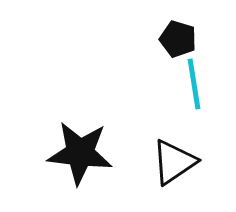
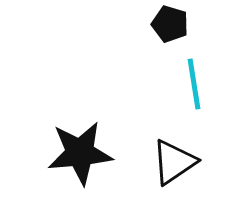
black pentagon: moved 8 px left, 15 px up
black star: rotated 12 degrees counterclockwise
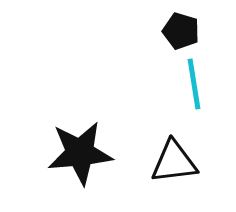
black pentagon: moved 11 px right, 7 px down
black triangle: rotated 27 degrees clockwise
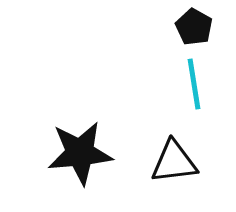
black pentagon: moved 13 px right, 4 px up; rotated 12 degrees clockwise
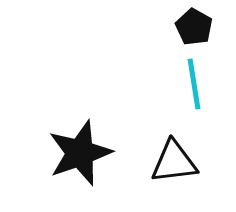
black star: rotated 14 degrees counterclockwise
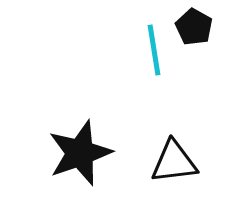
cyan line: moved 40 px left, 34 px up
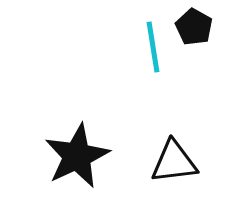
cyan line: moved 1 px left, 3 px up
black star: moved 3 px left, 3 px down; rotated 6 degrees counterclockwise
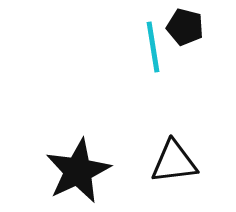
black pentagon: moved 9 px left; rotated 15 degrees counterclockwise
black star: moved 1 px right, 15 px down
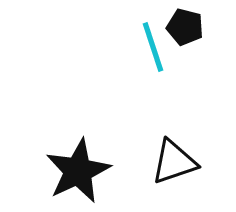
cyan line: rotated 9 degrees counterclockwise
black triangle: rotated 12 degrees counterclockwise
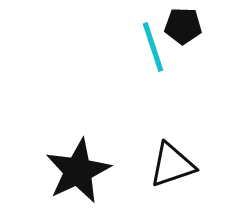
black pentagon: moved 2 px left, 1 px up; rotated 12 degrees counterclockwise
black triangle: moved 2 px left, 3 px down
